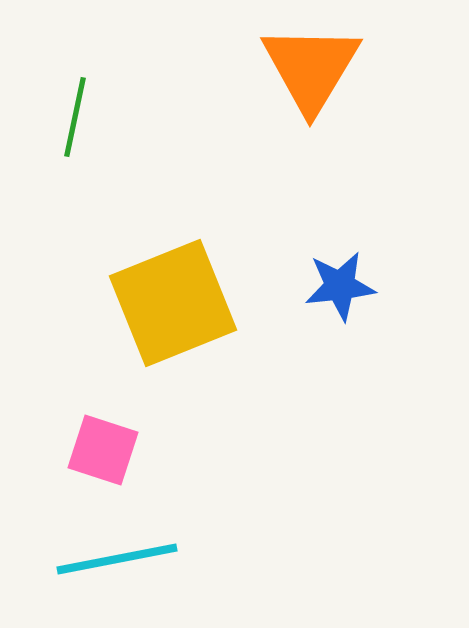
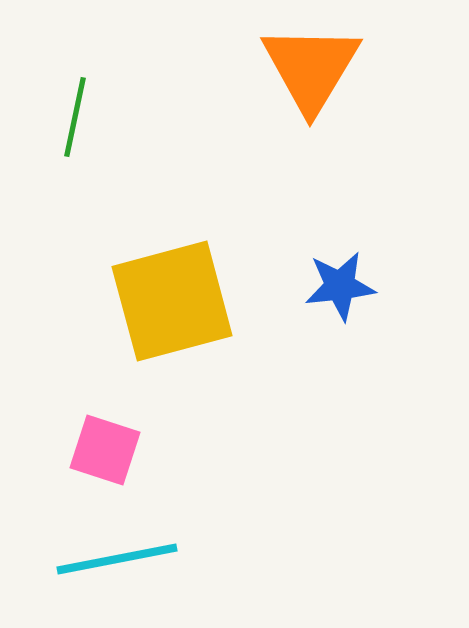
yellow square: moved 1 px left, 2 px up; rotated 7 degrees clockwise
pink square: moved 2 px right
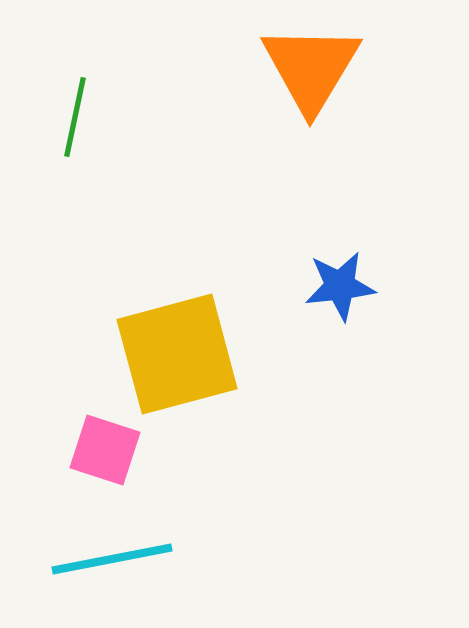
yellow square: moved 5 px right, 53 px down
cyan line: moved 5 px left
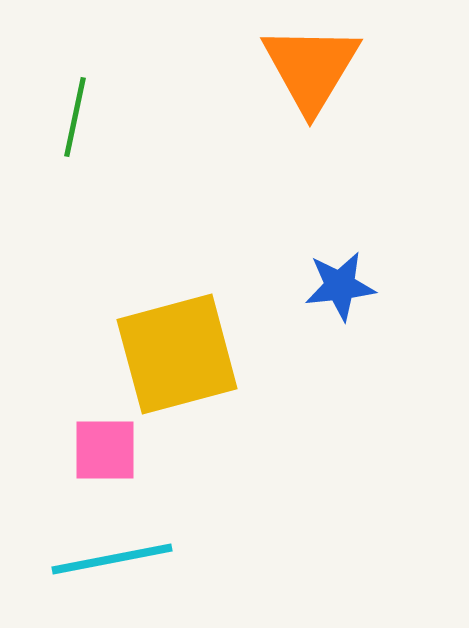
pink square: rotated 18 degrees counterclockwise
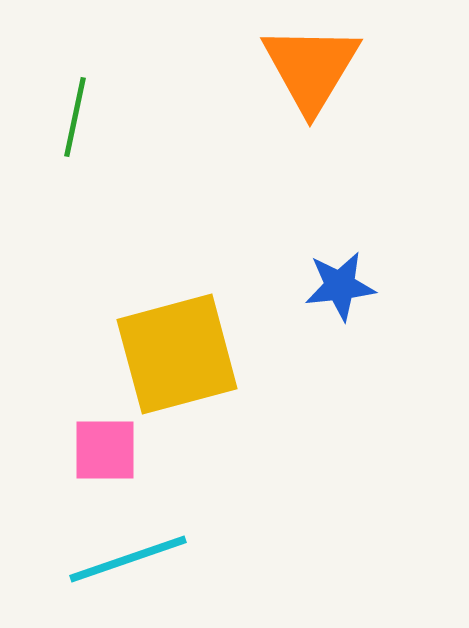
cyan line: moved 16 px right; rotated 8 degrees counterclockwise
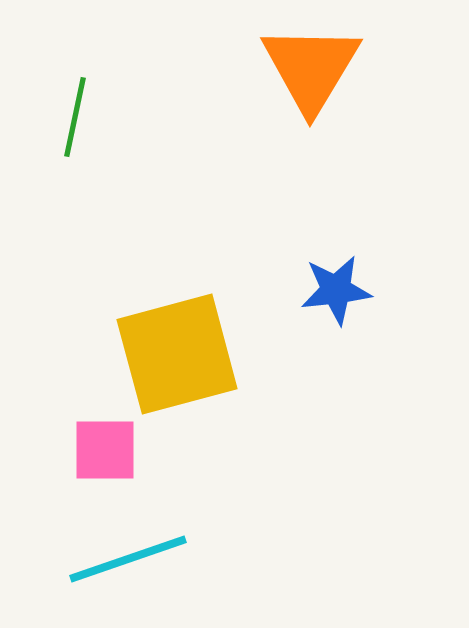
blue star: moved 4 px left, 4 px down
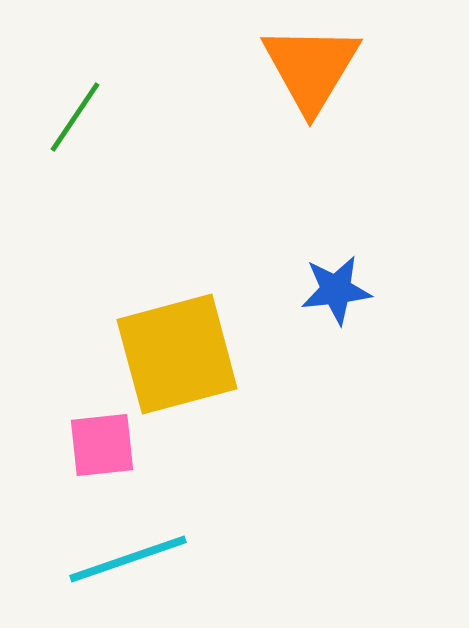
green line: rotated 22 degrees clockwise
pink square: moved 3 px left, 5 px up; rotated 6 degrees counterclockwise
